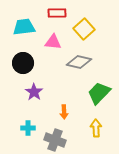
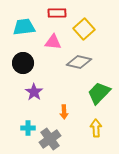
gray cross: moved 5 px left, 1 px up; rotated 35 degrees clockwise
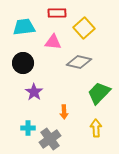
yellow square: moved 1 px up
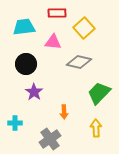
black circle: moved 3 px right, 1 px down
cyan cross: moved 13 px left, 5 px up
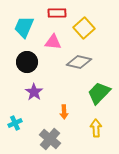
cyan trapezoid: rotated 60 degrees counterclockwise
black circle: moved 1 px right, 2 px up
cyan cross: rotated 24 degrees counterclockwise
gray cross: rotated 15 degrees counterclockwise
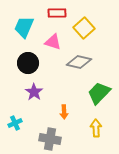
pink triangle: rotated 12 degrees clockwise
black circle: moved 1 px right, 1 px down
gray cross: rotated 30 degrees counterclockwise
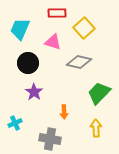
cyan trapezoid: moved 4 px left, 2 px down
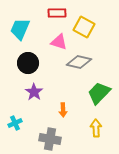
yellow square: moved 1 px up; rotated 20 degrees counterclockwise
pink triangle: moved 6 px right
orange arrow: moved 1 px left, 2 px up
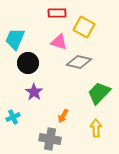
cyan trapezoid: moved 5 px left, 10 px down
orange arrow: moved 6 px down; rotated 32 degrees clockwise
cyan cross: moved 2 px left, 6 px up
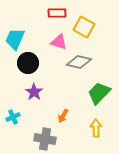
gray cross: moved 5 px left
